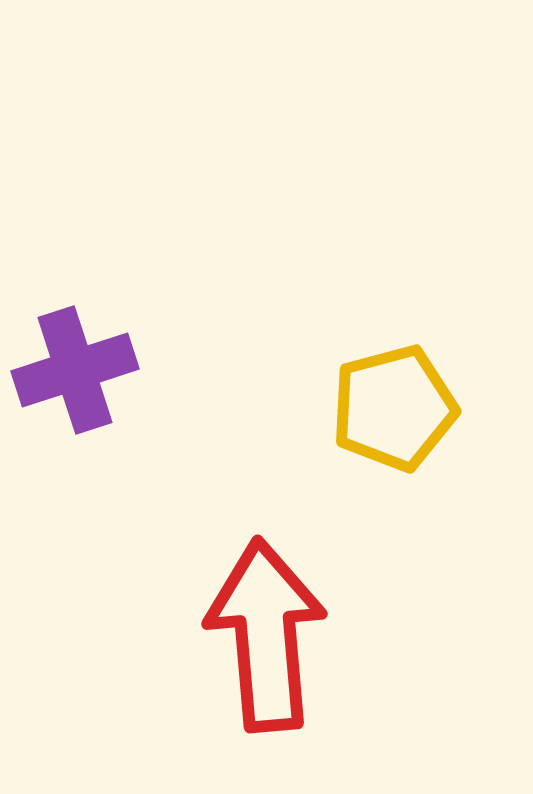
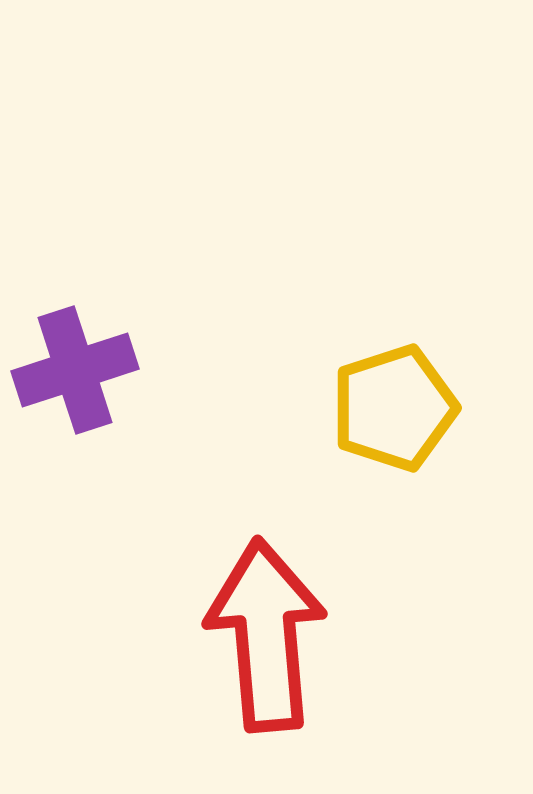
yellow pentagon: rotated 3 degrees counterclockwise
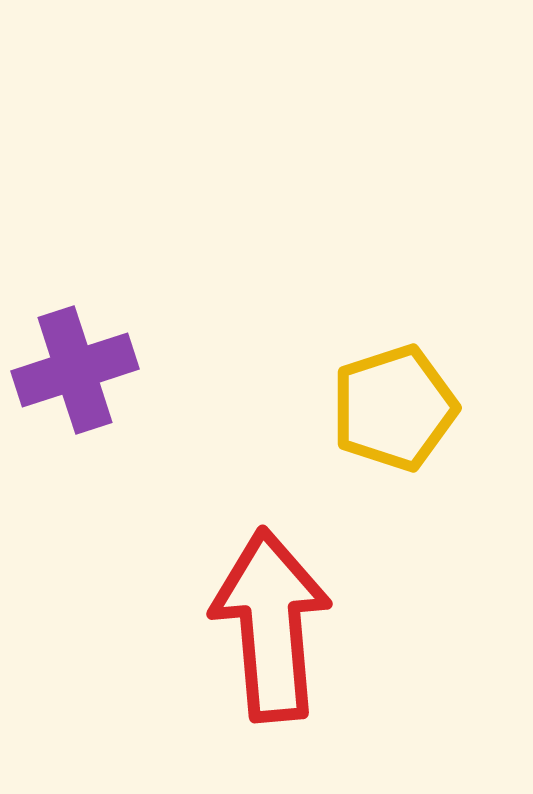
red arrow: moved 5 px right, 10 px up
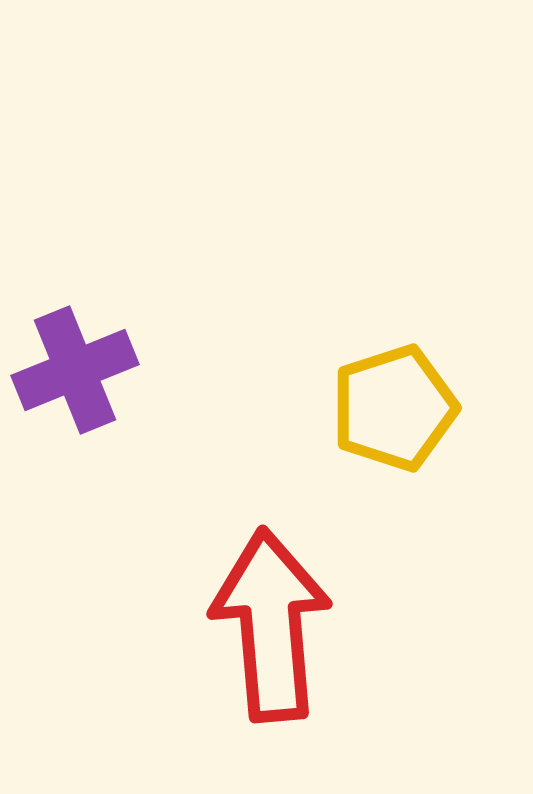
purple cross: rotated 4 degrees counterclockwise
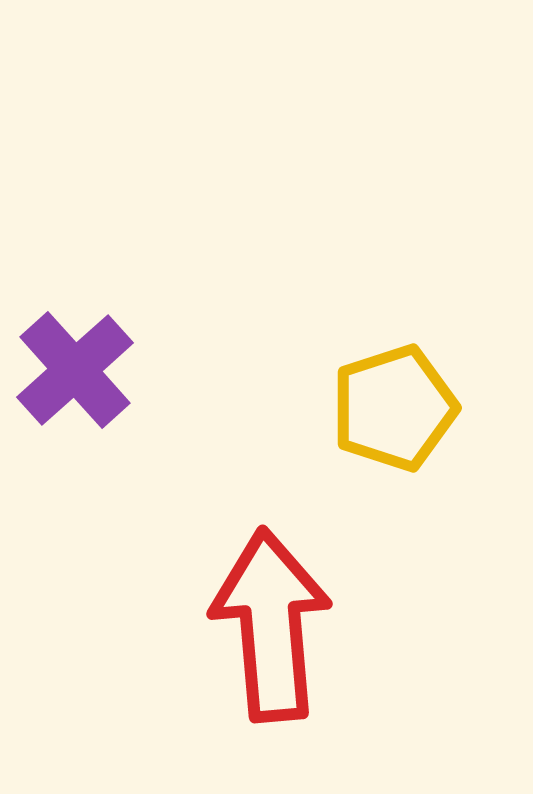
purple cross: rotated 20 degrees counterclockwise
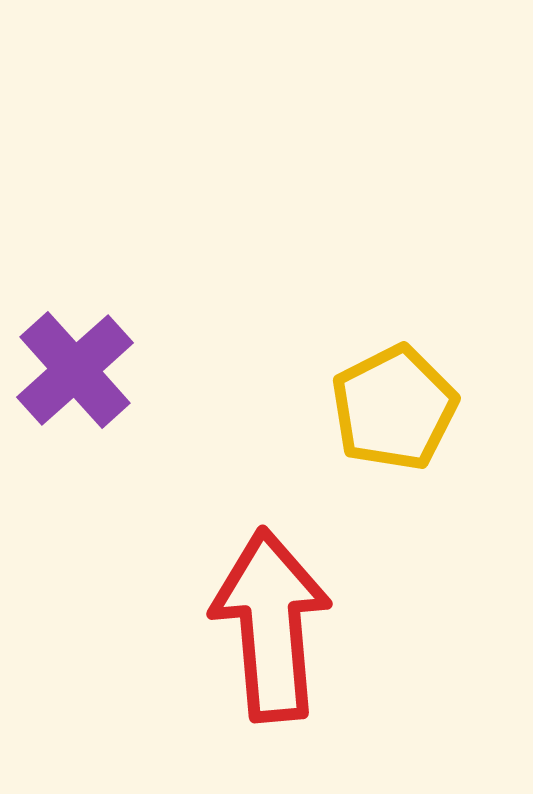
yellow pentagon: rotated 9 degrees counterclockwise
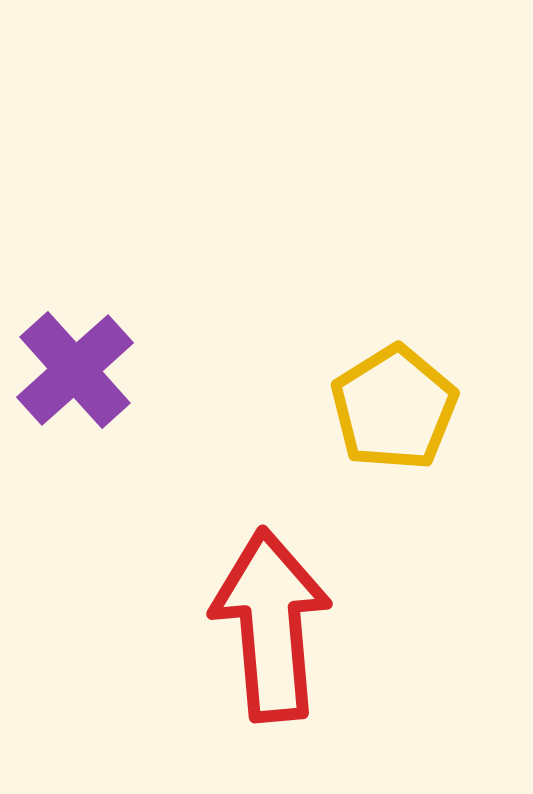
yellow pentagon: rotated 5 degrees counterclockwise
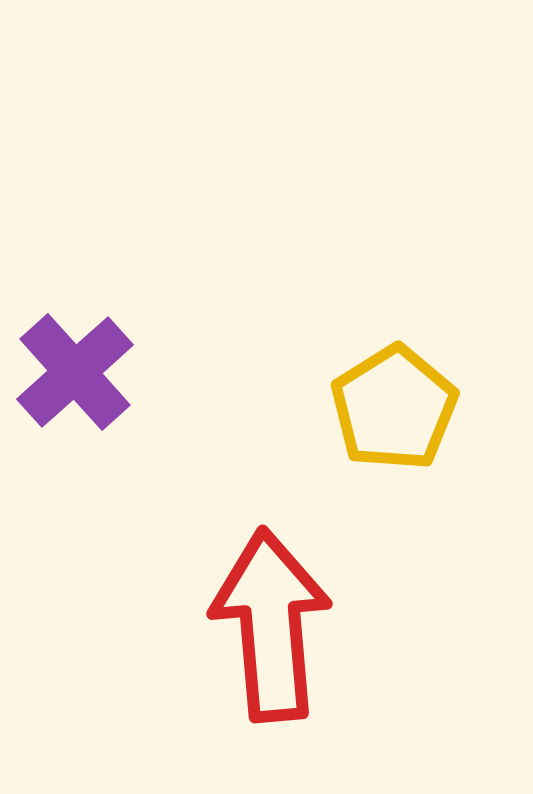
purple cross: moved 2 px down
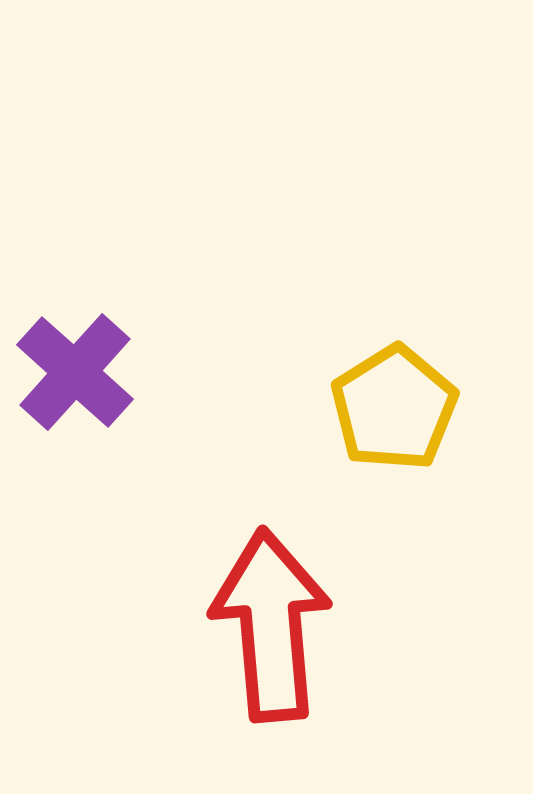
purple cross: rotated 6 degrees counterclockwise
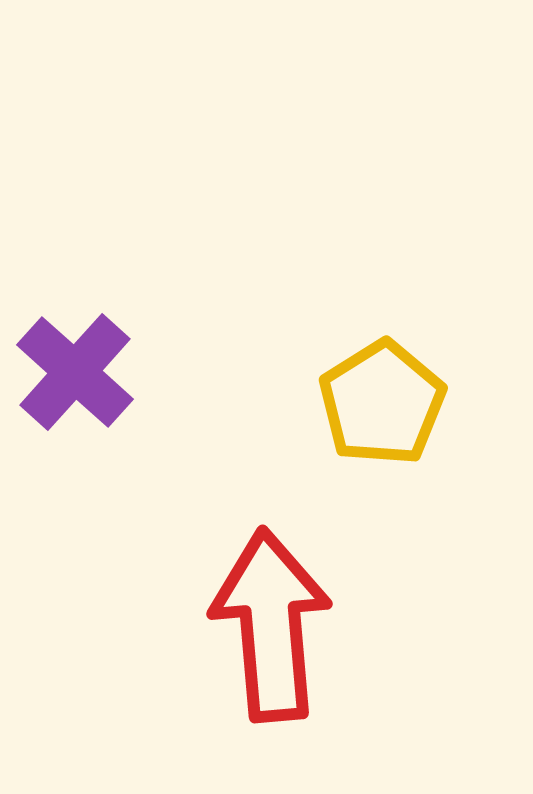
yellow pentagon: moved 12 px left, 5 px up
